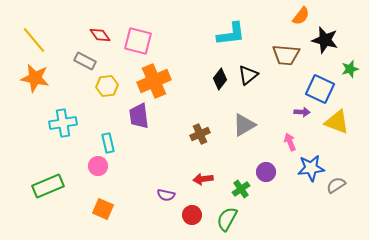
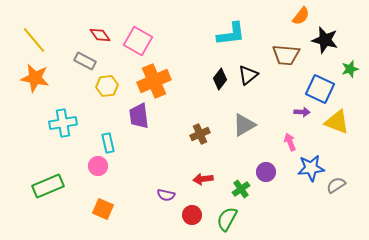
pink square: rotated 16 degrees clockwise
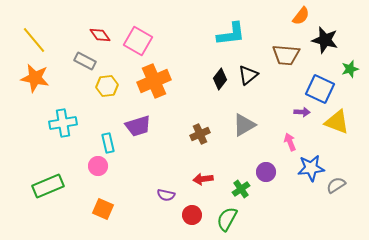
purple trapezoid: moved 1 px left, 10 px down; rotated 100 degrees counterclockwise
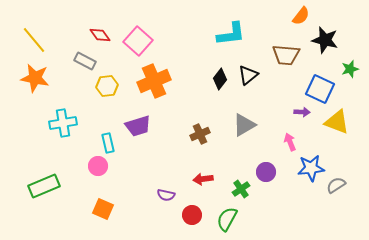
pink square: rotated 12 degrees clockwise
green rectangle: moved 4 px left
